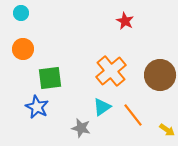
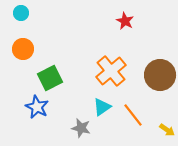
green square: rotated 20 degrees counterclockwise
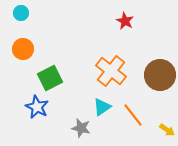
orange cross: rotated 12 degrees counterclockwise
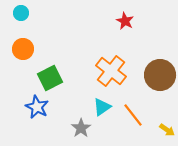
gray star: rotated 24 degrees clockwise
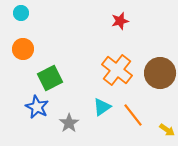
red star: moved 5 px left; rotated 30 degrees clockwise
orange cross: moved 6 px right, 1 px up
brown circle: moved 2 px up
gray star: moved 12 px left, 5 px up
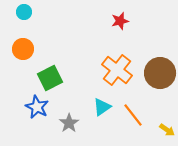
cyan circle: moved 3 px right, 1 px up
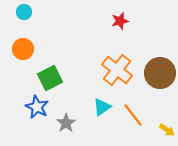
gray star: moved 3 px left
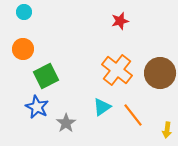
green square: moved 4 px left, 2 px up
yellow arrow: rotated 63 degrees clockwise
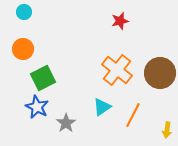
green square: moved 3 px left, 2 px down
orange line: rotated 65 degrees clockwise
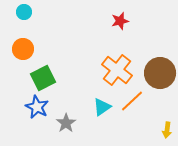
orange line: moved 1 px left, 14 px up; rotated 20 degrees clockwise
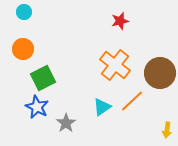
orange cross: moved 2 px left, 5 px up
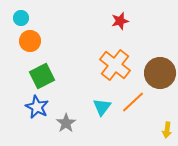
cyan circle: moved 3 px left, 6 px down
orange circle: moved 7 px right, 8 px up
green square: moved 1 px left, 2 px up
orange line: moved 1 px right, 1 px down
cyan triangle: rotated 18 degrees counterclockwise
